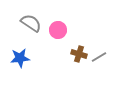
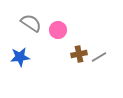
brown cross: rotated 28 degrees counterclockwise
blue star: moved 1 px up
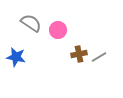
blue star: moved 4 px left; rotated 18 degrees clockwise
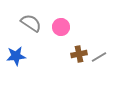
pink circle: moved 3 px right, 3 px up
blue star: moved 1 px up; rotated 18 degrees counterclockwise
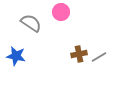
pink circle: moved 15 px up
blue star: rotated 18 degrees clockwise
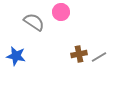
gray semicircle: moved 3 px right, 1 px up
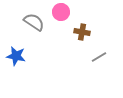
brown cross: moved 3 px right, 22 px up; rotated 21 degrees clockwise
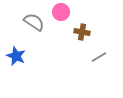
blue star: rotated 12 degrees clockwise
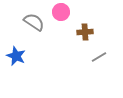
brown cross: moved 3 px right; rotated 14 degrees counterclockwise
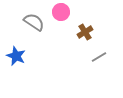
brown cross: rotated 28 degrees counterclockwise
